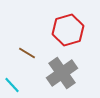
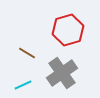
cyan line: moved 11 px right; rotated 72 degrees counterclockwise
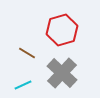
red hexagon: moved 6 px left
gray cross: rotated 12 degrees counterclockwise
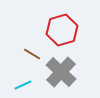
brown line: moved 5 px right, 1 px down
gray cross: moved 1 px left, 1 px up
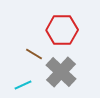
red hexagon: rotated 16 degrees clockwise
brown line: moved 2 px right
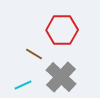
gray cross: moved 5 px down
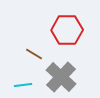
red hexagon: moved 5 px right
cyan line: rotated 18 degrees clockwise
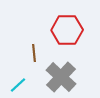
brown line: moved 1 px up; rotated 54 degrees clockwise
cyan line: moved 5 px left; rotated 36 degrees counterclockwise
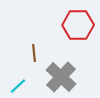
red hexagon: moved 11 px right, 5 px up
cyan line: moved 1 px down
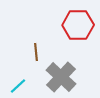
brown line: moved 2 px right, 1 px up
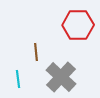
cyan line: moved 7 px up; rotated 54 degrees counterclockwise
